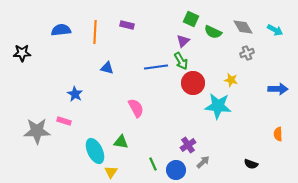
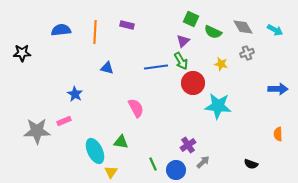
yellow star: moved 10 px left, 16 px up
pink rectangle: rotated 40 degrees counterclockwise
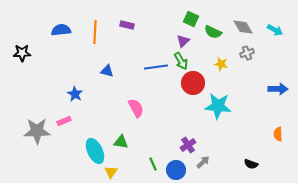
blue triangle: moved 3 px down
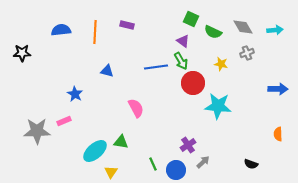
cyan arrow: rotated 35 degrees counterclockwise
purple triangle: rotated 40 degrees counterclockwise
cyan ellipse: rotated 75 degrees clockwise
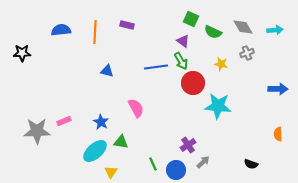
blue star: moved 26 px right, 28 px down
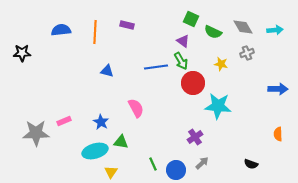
gray star: moved 1 px left, 2 px down
purple cross: moved 7 px right, 8 px up
cyan ellipse: rotated 25 degrees clockwise
gray arrow: moved 1 px left, 1 px down
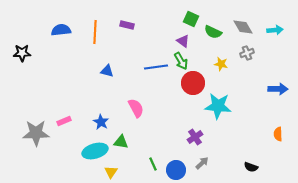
black semicircle: moved 3 px down
